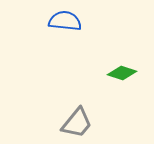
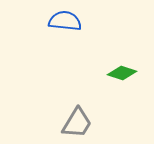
gray trapezoid: rotated 8 degrees counterclockwise
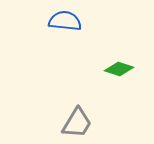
green diamond: moved 3 px left, 4 px up
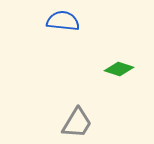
blue semicircle: moved 2 px left
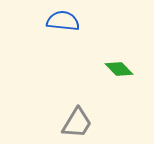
green diamond: rotated 28 degrees clockwise
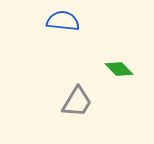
gray trapezoid: moved 21 px up
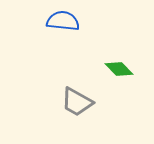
gray trapezoid: rotated 88 degrees clockwise
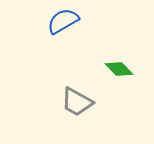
blue semicircle: rotated 36 degrees counterclockwise
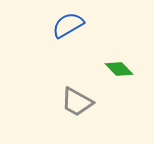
blue semicircle: moved 5 px right, 4 px down
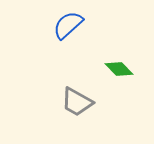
blue semicircle: rotated 12 degrees counterclockwise
